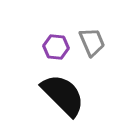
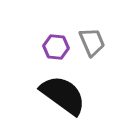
black semicircle: rotated 9 degrees counterclockwise
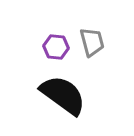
gray trapezoid: rotated 8 degrees clockwise
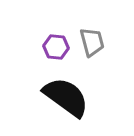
black semicircle: moved 3 px right, 2 px down
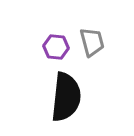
black semicircle: rotated 60 degrees clockwise
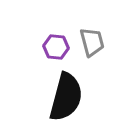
black semicircle: rotated 9 degrees clockwise
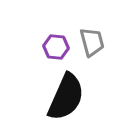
black semicircle: rotated 9 degrees clockwise
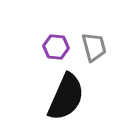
gray trapezoid: moved 2 px right, 5 px down
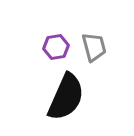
purple hexagon: rotated 15 degrees counterclockwise
